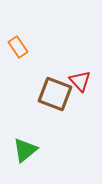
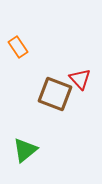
red triangle: moved 2 px up
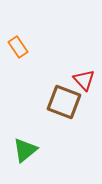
red triangle: moved 4 px right, 1 px down
brown square: moved 9 px right, 8 px down
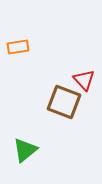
orange rectangle: rotated 65 degrees counterclockwise
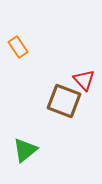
orange rectangle: rotated 65 degrees clockwise
brown square: moved 1 px up
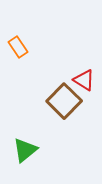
red triangle: rotated 15 degrees counterclockwise
brown square: rotated 24 degrees clockwise
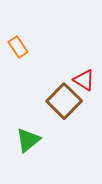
green triangle: moved 3 px right, 10 px up
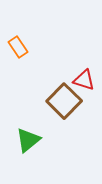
red triangle: rotated 15 degrees counterclockwise
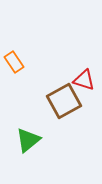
orange rectangle: moved 4 px left, 15 px down
brown square: rotated 16 degrees clockwise
